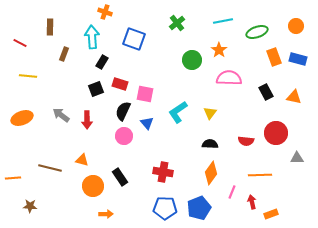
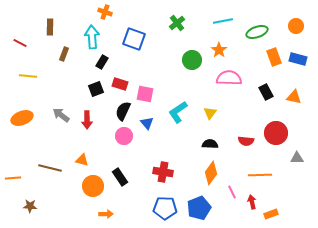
pink line at (232, 192): rotated 48 degrees counterclockwise
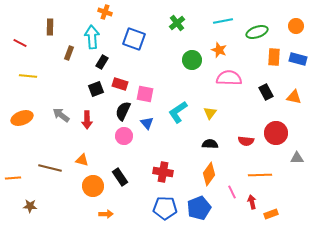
orange star at (219, 50): rotated 14 degrees counterclockwise
brown rectangle at (64, 54): moved 5 px right, 1 px up
orange rectangle at (274, 57): rotated 24 degrees clockwise
orange diamond at (211, 173): moved 2 px left, 1 px down
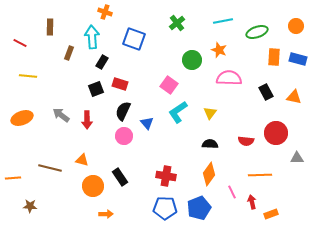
pink square at (145, 94): moved 24 px right, 9 px up; rotated 24 degrees clockwise
red cross at (163, 172): moved 3 px right, 4 px down
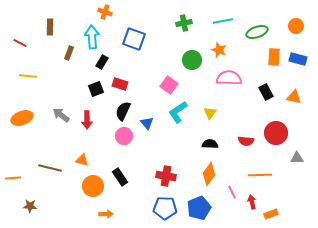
green cross at (177, 23): moved 7 px right; rotated 28 degrees clockwise
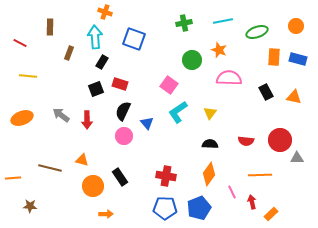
cyan arrow at (92, 37): moved 3 px right
red circle at (276, 133): moved 4 px right, 7 px down
orange rectangle at (271, 214): rotated 24 degrees counterclockwise
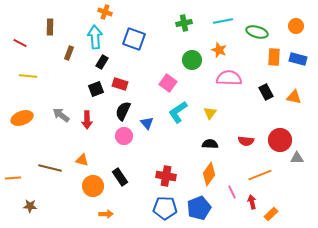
green ellipse at (257, 32): rotated 35 degrees clockwise
pink square at (169, 85): moved 1 px left, 2 px up
orange line at (260, 175): rotated 20 degrees counterclockwise
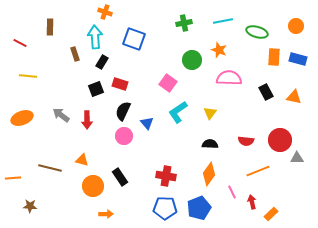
brown rectangle at (69, 53): moved 6 px right, 1 px down; rotated 40 degrees counterclockwise
orange line at (260, 175): moved 2 px left, 4 px up
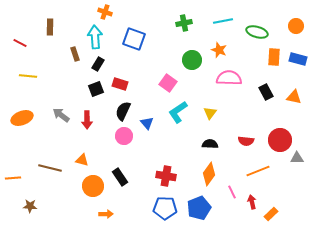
black rectangle at (102, 62): moved 4 px left, 2 px down
